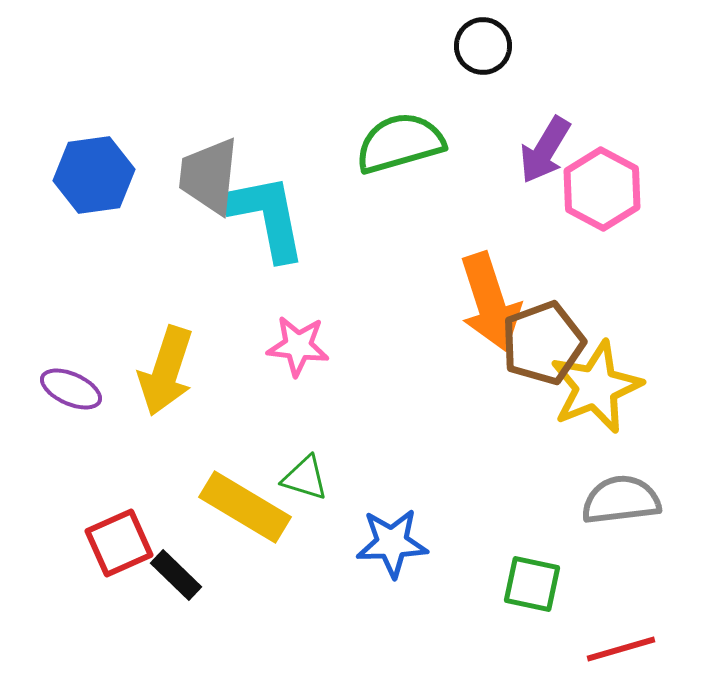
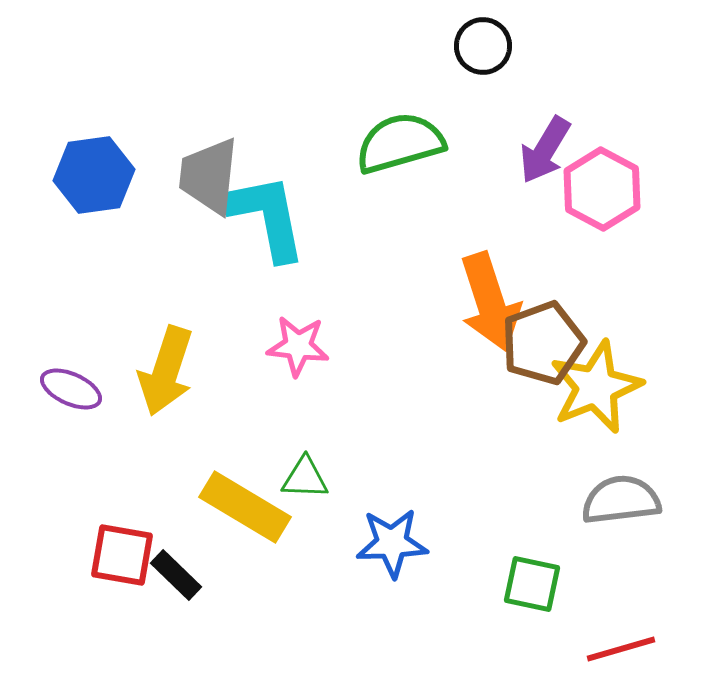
green triangle: rotated 15 degrees counterclockwise
red square: moved 3 px right, 12 px down; rotated 34 degrees clockwise
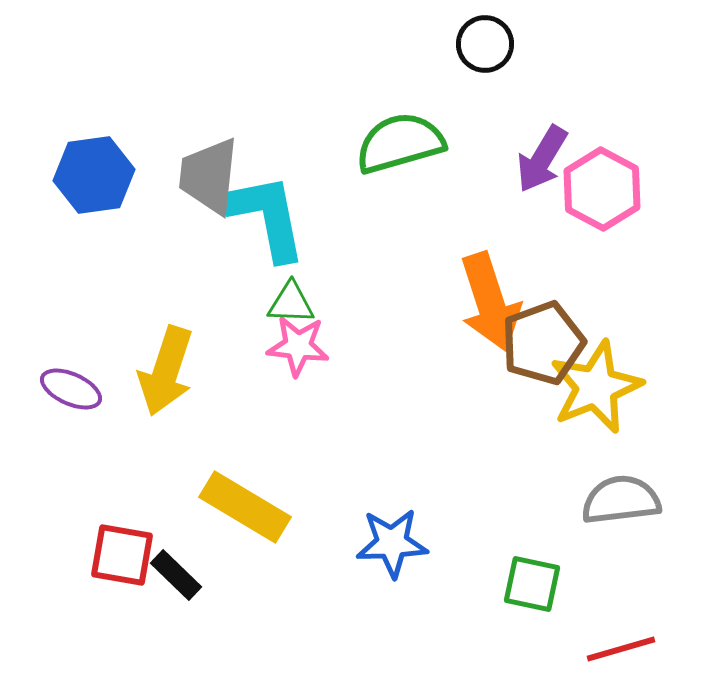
black circle: moved 2 px right, 2 px up
purple arrow: moved 3 px left, 9 px down
green triangle: moved 14 px left, 175 px up
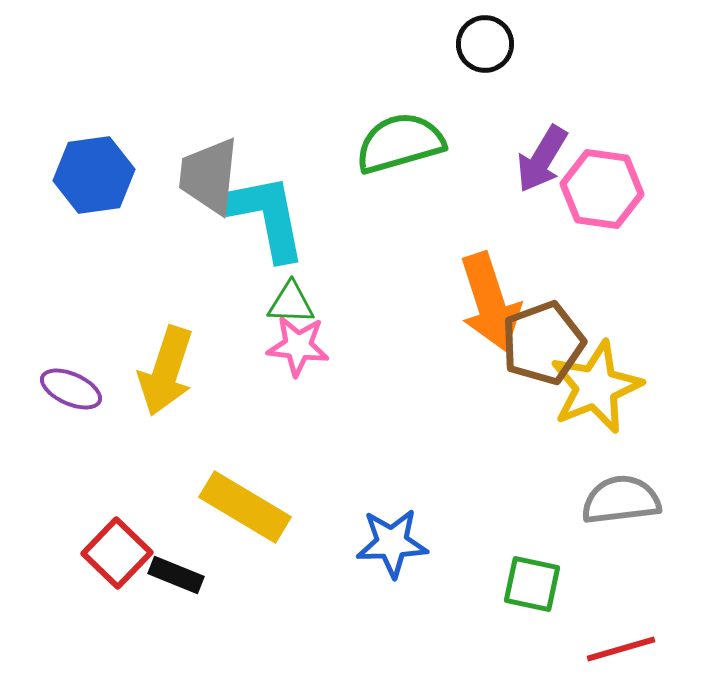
pink hexagon: rotated 20 degrees counterclockwise
red square: moved 5 px left, 2 px up; rotated 34 degrees clockwise
black rectangle: rotated 22 degrees counterclockwise
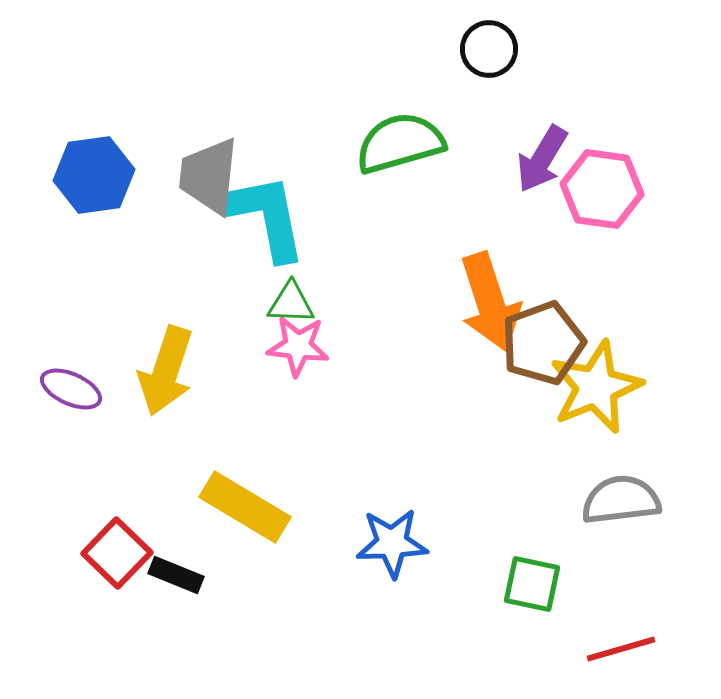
black circle: moved 4 px right, 5 px down
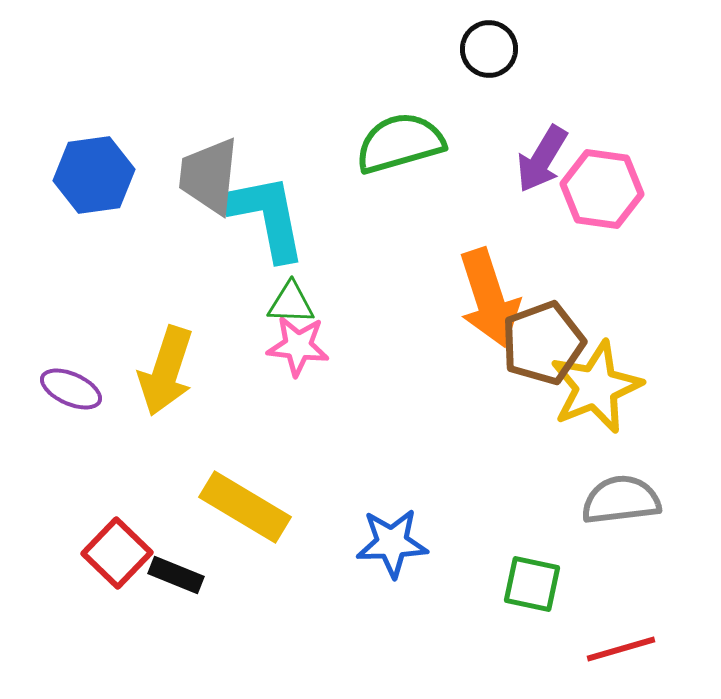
orange arrow: moved 1 px left, 4 px up
